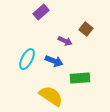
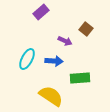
blue arrow: rotated 18 degrees counterclockwise
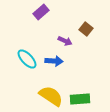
cyan ellipse: rotated 70 degrees counterclockwise
green rectangle: moved 21 px down
